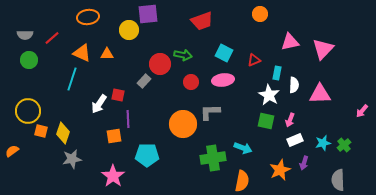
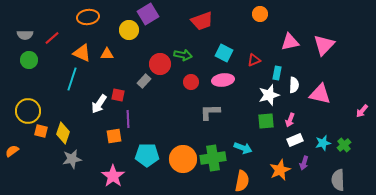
purple square at (148, 14): rotated 25 degrees counterclockwise
pink triangle at (323, 49): moved 1 px right, 4 px up
pink triangle at (320, 94): rotated 15 degrees clockwise
white star at (269, 95): rotated 25 degrees clockwise
green square at (266, 121): rotated 18 degrees counterclockwise
orange circle at (183, 124): moved 35 px down
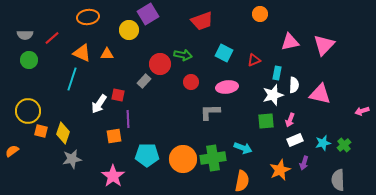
pink ellipse at (223, 80): moved 4 px right, 7 px down
white star at (269, 95): moved 4 px right
pink arrow at (362, 111): rotated 32 degrees clockwise
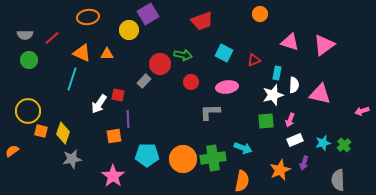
pink triangle at (290, 42): rotated 30 degrees clockwise
pink triangle at (324, 45): rotated 10 degrees clockwise
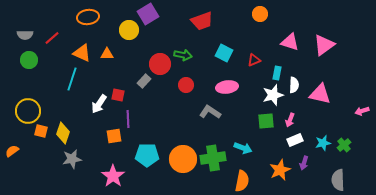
red circle at (191, 82): moved 5 px left, 3 px down
gray L-shape at (210, 112): rotated 35 degrees clockwise
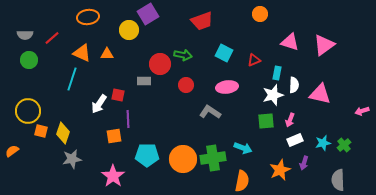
gray rectangle at (144, 81): rotated 48 degrees clockwise
